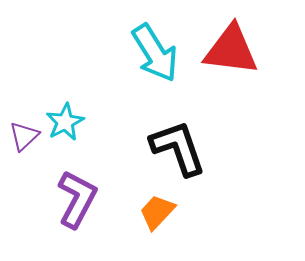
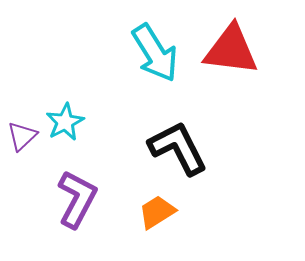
purple triangle: moved 2 px left
black L-shape: rotated 8 degrees counterclockwise
orange trapezoid: rotated 15 degrees clockwise
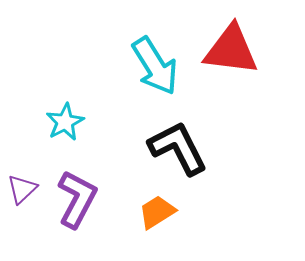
cyan arrow: moved 13 px down
purple triangle: moved 53 px down
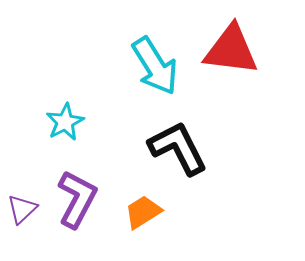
purple triangle: moved 20 px down
orange trapezoid: moved 14 px left
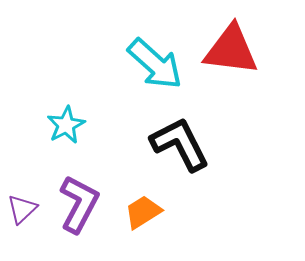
cyan arrow: moved 2 px up; rotated 16 degrees counterclockwise
cyan star: moved 1 px right, 3 px down
black L-shape: moved 2 px right, 4 px up
purple L-shape: moved 2 px right, 5 px down
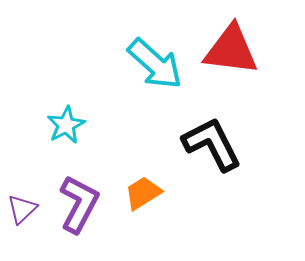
black L-shape: moved 32 px right
orange trapezoid: moved 19 px up
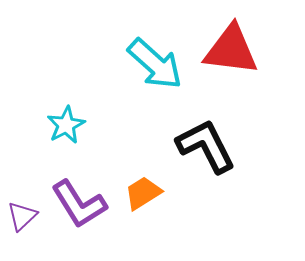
black L-shape: moved 6 px left, 2 px down
purple L-shape: rotated 120 degrees clockwise
purple triangle: moved 7 px down
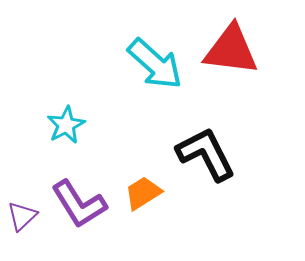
black L-shape: moved 8 px down
